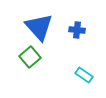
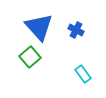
blue cross: moved 1 px left; rotated 21 degrees clockwise
cyan rectangle: moved 1 px left, 1 px up; rotated 18 degrees clockwise
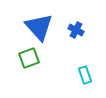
green square: moved 1 px left, 1 px down; rotated 20 degrees clockwise
cyan rectangle: moved 2 px right, 1 px down; rotated 18 degrees clockwise
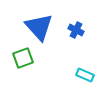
green square: moved 6 px left
cyan rectangle: rotated 48 degrees counterclockwise
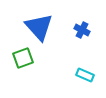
blue cross: moved 6 px right
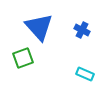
cyan rectangle: moved 1 px up
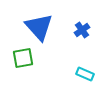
blue cross: rotated 28 degrees clockwise
green square: rotated 10 degrees clockwise
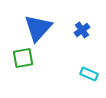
blue triangle: moved 1 px left, 1 px down; rotated 24 degrees clockwise
cyan rectangle: moved 4 px right
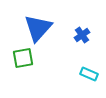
blue cross: moved 5 px down
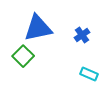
blue triangle: rotated 36 degrees clockwise
green square: moved 2 px up; rotated 35 degrees counterclockwise
